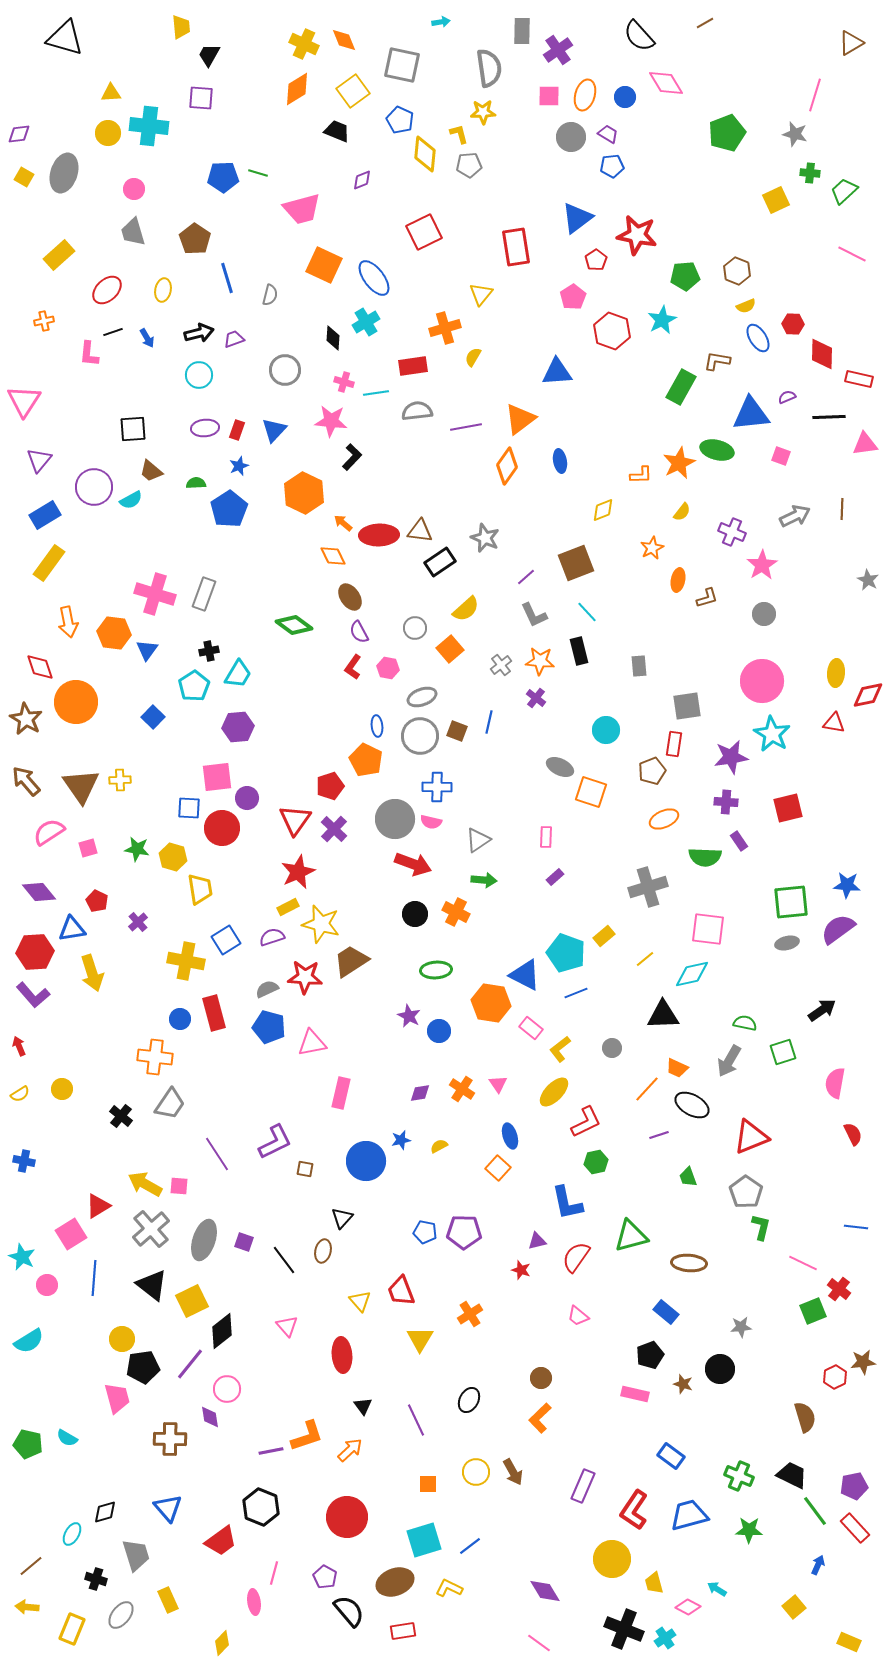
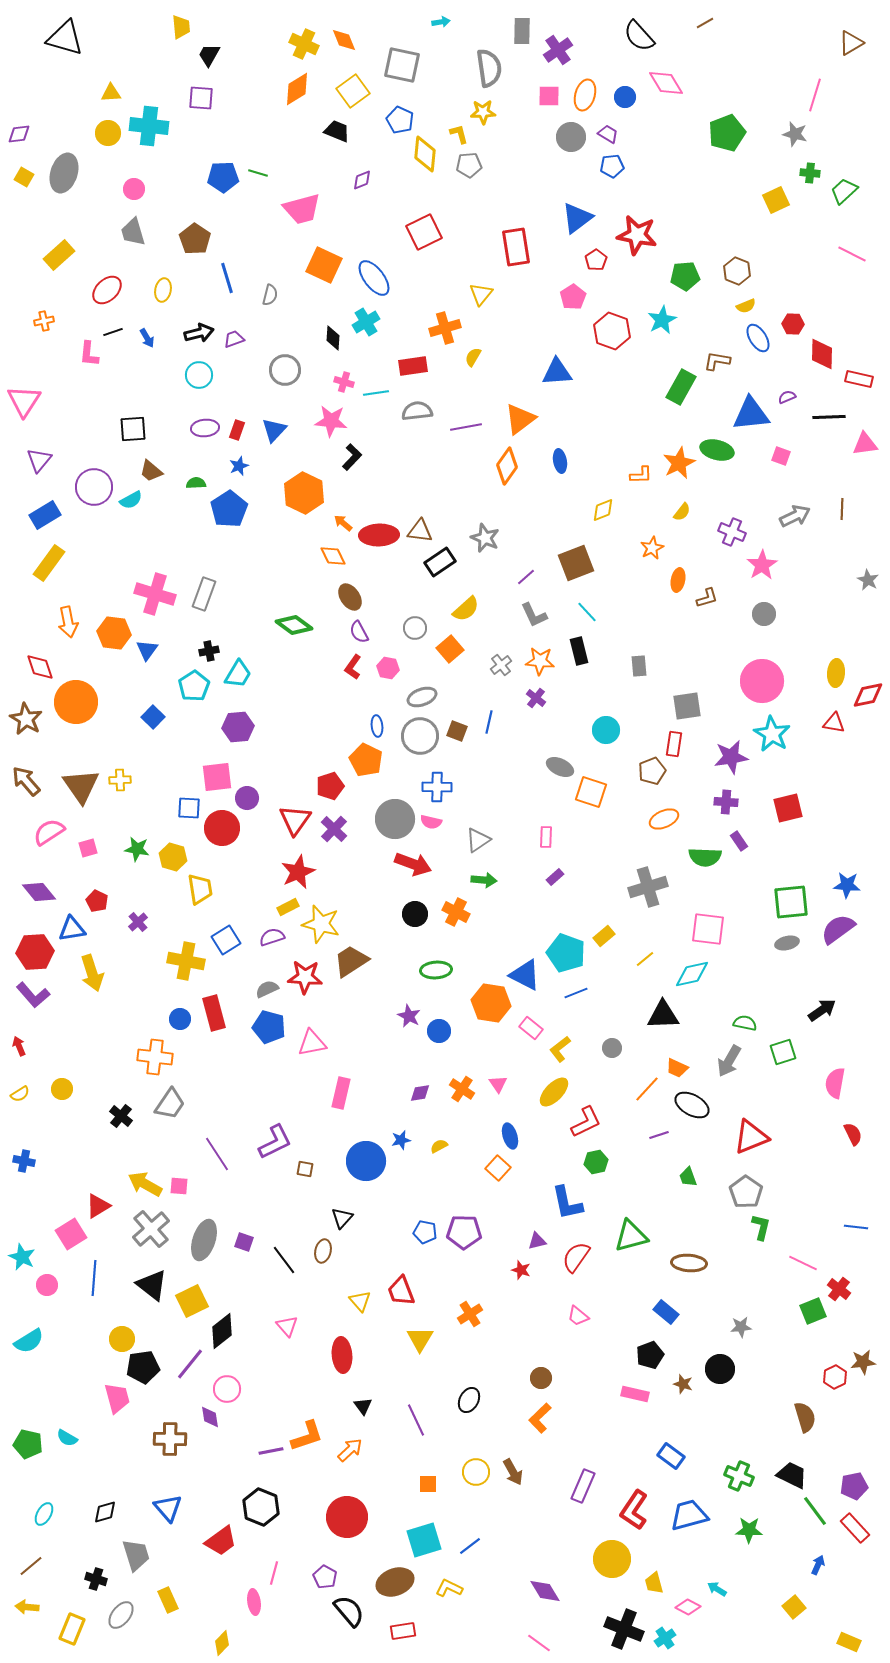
cyan ellipse at (72, 1534): moved 28 px left, 20 px up
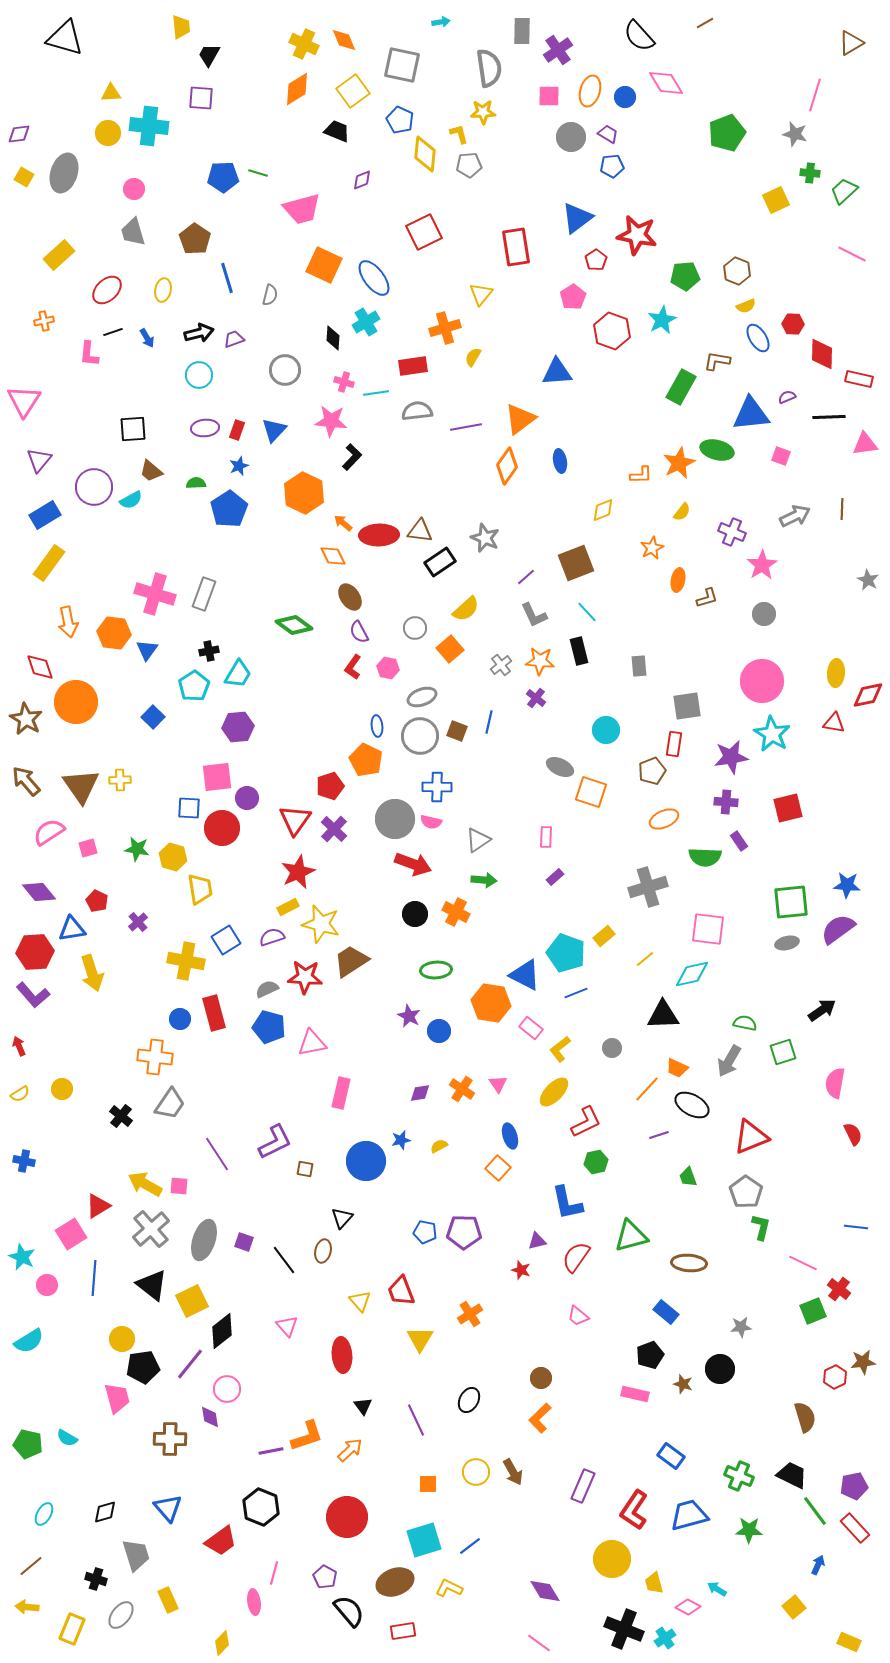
orange ellipse at (585, 95): moved 5 px right, 4 px up
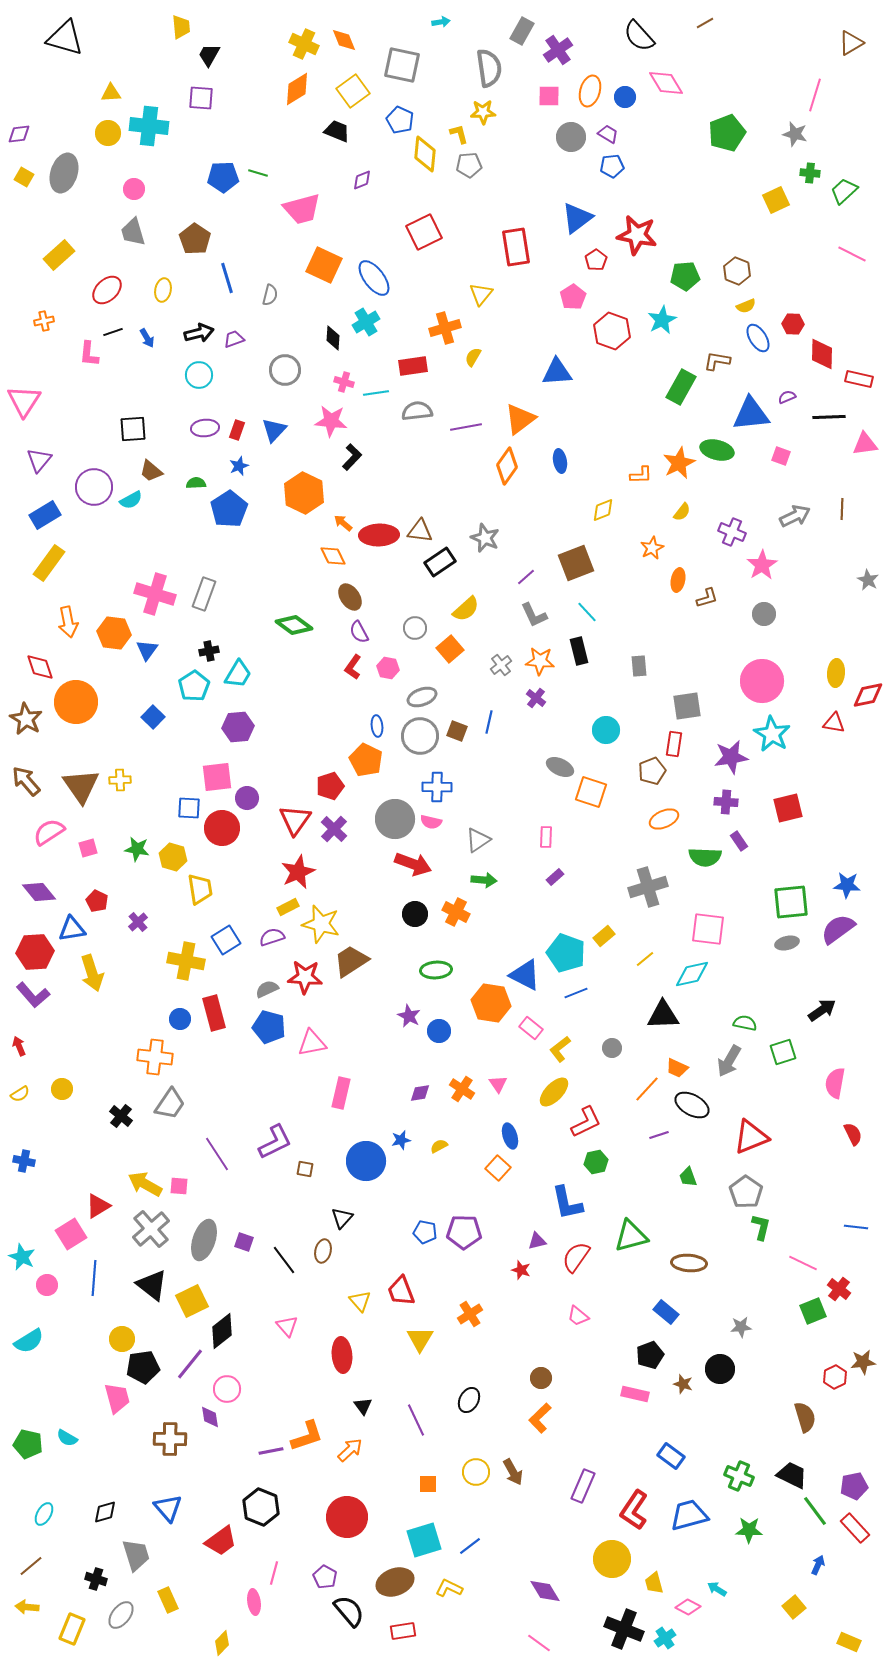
gray rectangle at (522, 31): rotated 28 degrees clockwise
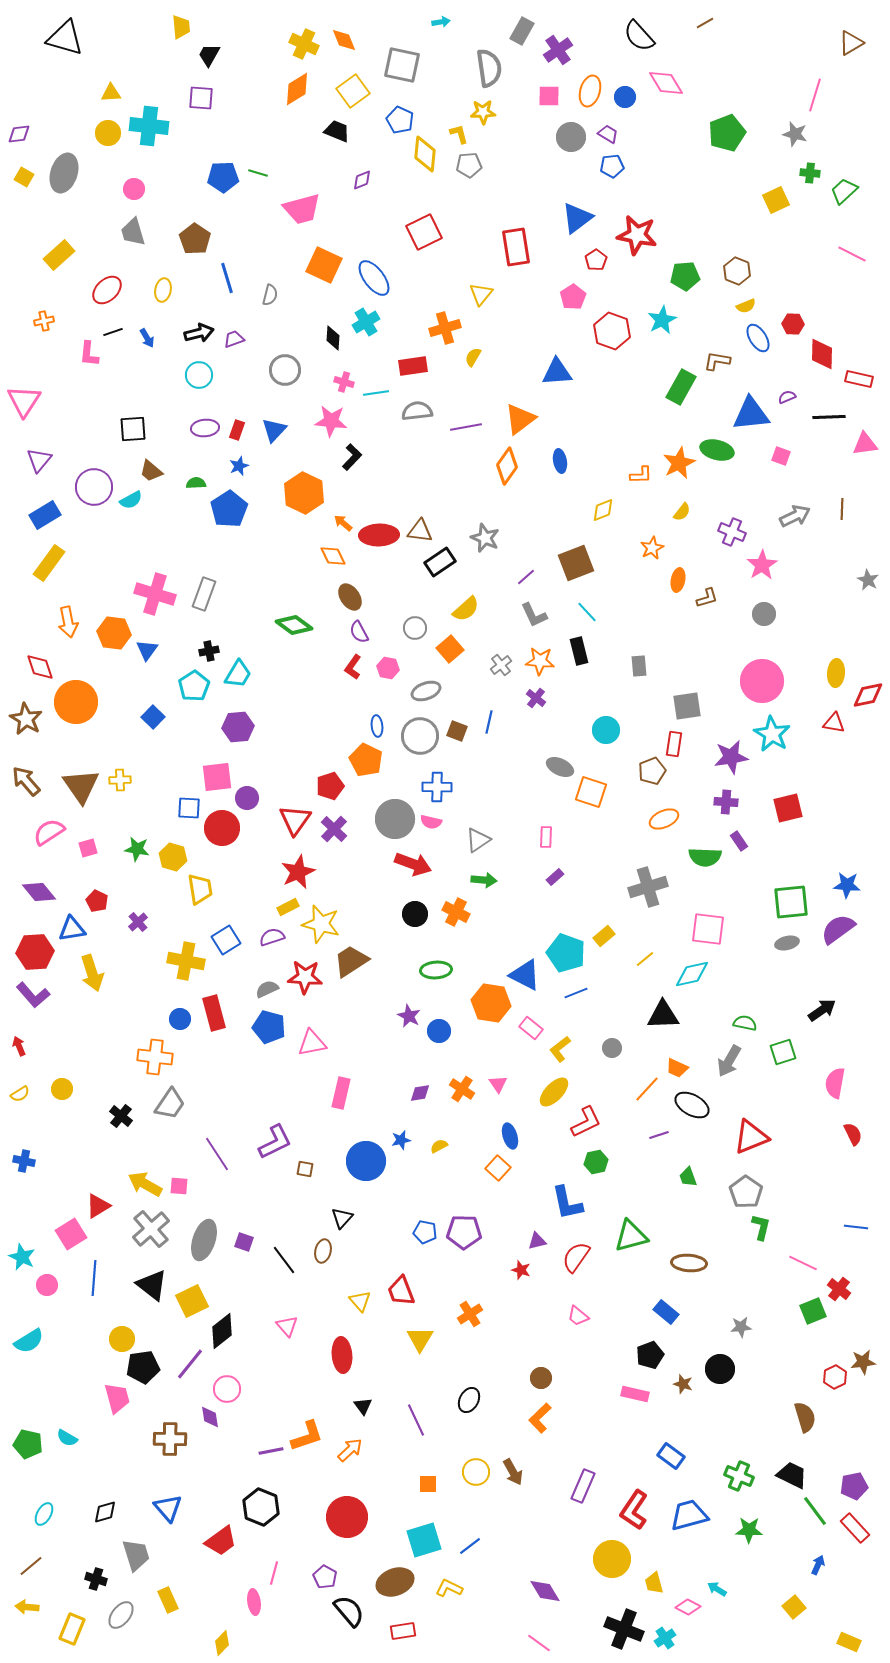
gray ellipse at (422, 697): moved 4 px right, 6 px up
